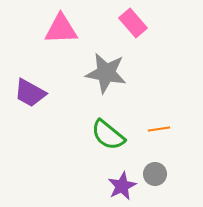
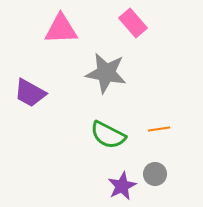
green semicircle: rotated 12 degrees counterclockwise
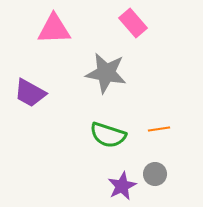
pink triangle: moved 7 px left
green semicircle: rotated 9 degrees counterclockwise
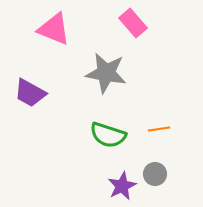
pink triangle: rotated 24 degrees clockwise
